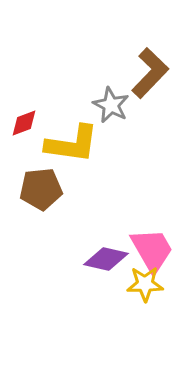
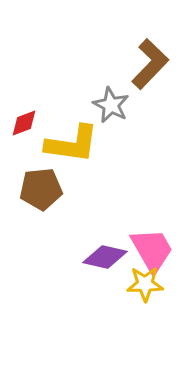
brown L-shape: moved 9 px up
purple diamond: moved 1 px left, 2 px up
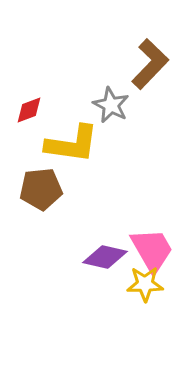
red diamond: moved 5 px right, 13 px up
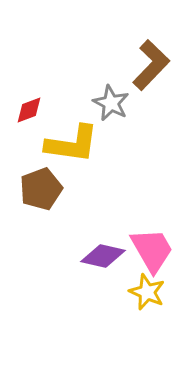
brown L-shape: moved 1 px right, 1 px down
gray star: moved 2 px up
brown pentagon: rotated 15 degrees counterclockwise
purple diamond: moved 2 px left, 1 px up
yellow star: moved 2 px right, 8 px down; rotated 24 degrees clockwise
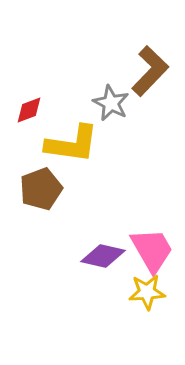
brown L-shape: moved 1 px left, 6 px down
yellow star: rotated 27 degrees counterclockwise
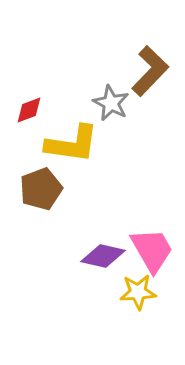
yellow star: moved 9 px left
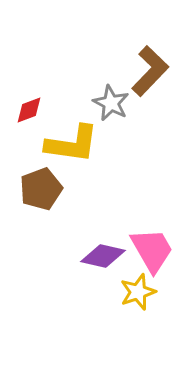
yellow star: rotated 15 degrees counterclockwise
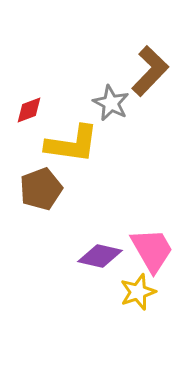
purple diamond: moved 3 px left
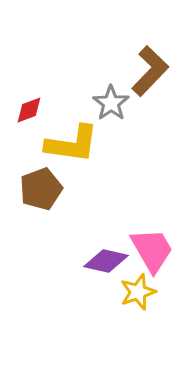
gray star: rotated 9 degrees clockwise
purple diamond: moved 6 px right, 5 px down
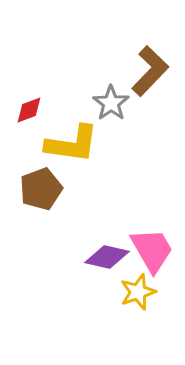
purple diamond: moved 1 px right, 4 px up
